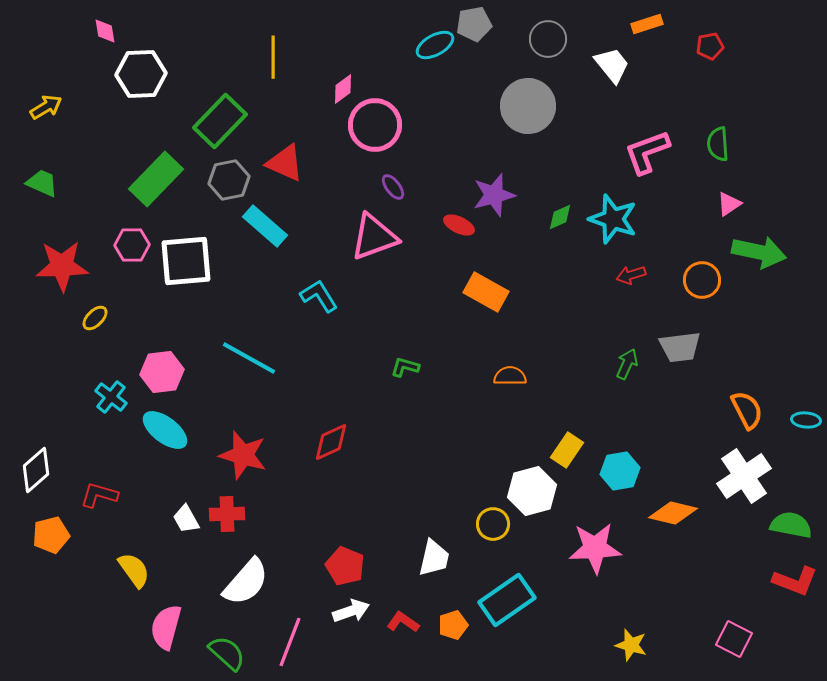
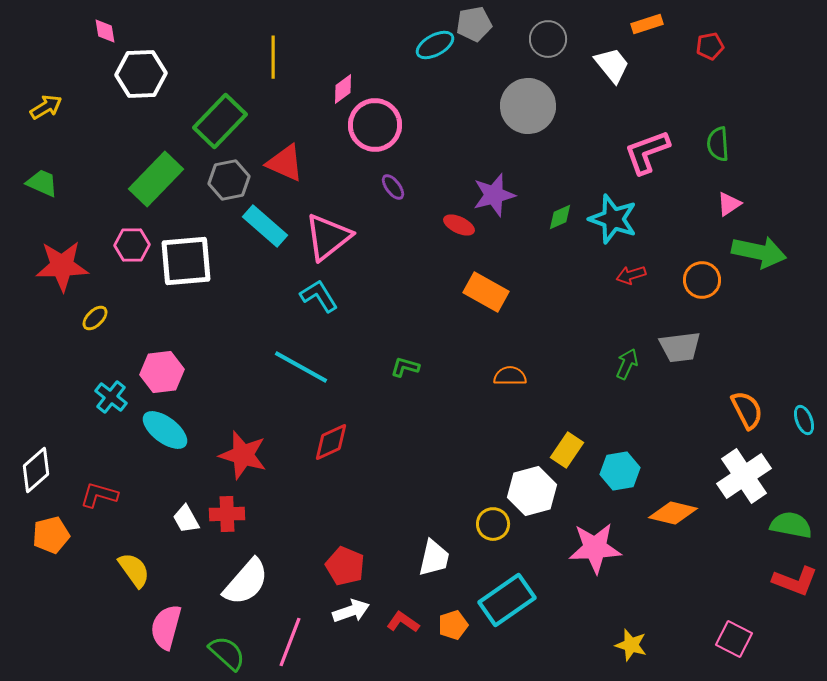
pink triangle at (374, 237): moved 46 px left; rotated 18 degrees counterclockwise
cyan line at (249, 358): moved 52 px right, 9 px down
cyan ellipse at (806, 420): moved 2 px left; rotated 64 degrees clockwise
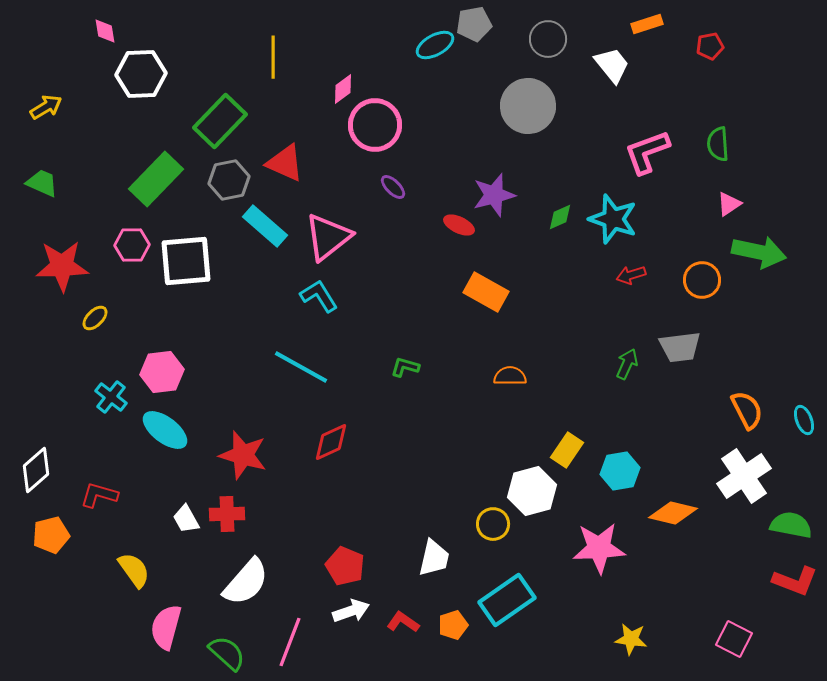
purple ellipse at (393, 187): rotated 8 degrees counterclockwise
pink star at (595, 548): moved 4 px right
yellow star at (631, 645): moved 6 px up; rotated 8 degrees counterclockwise
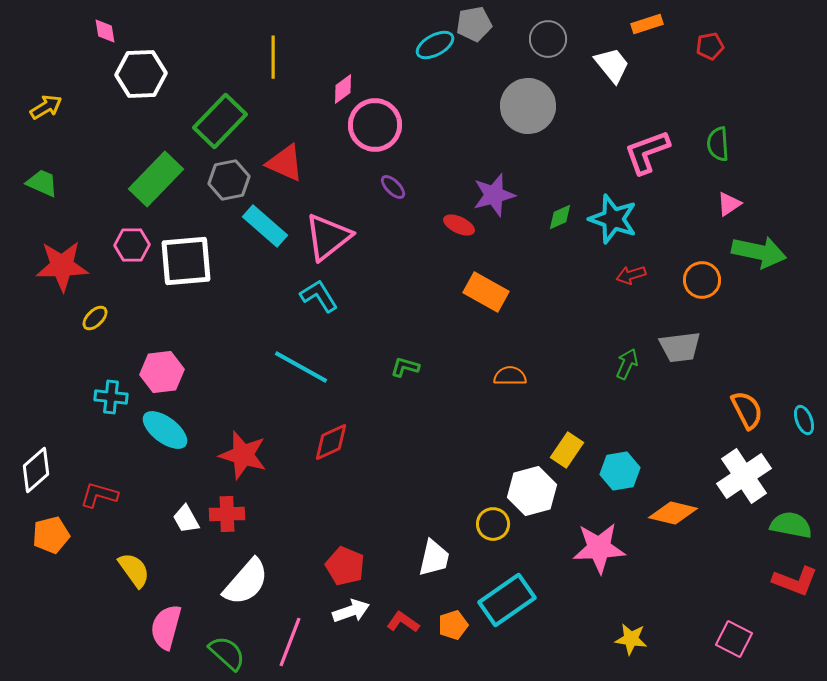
cyan cross at (111, 397): rotated 32 degrees counterclockwise
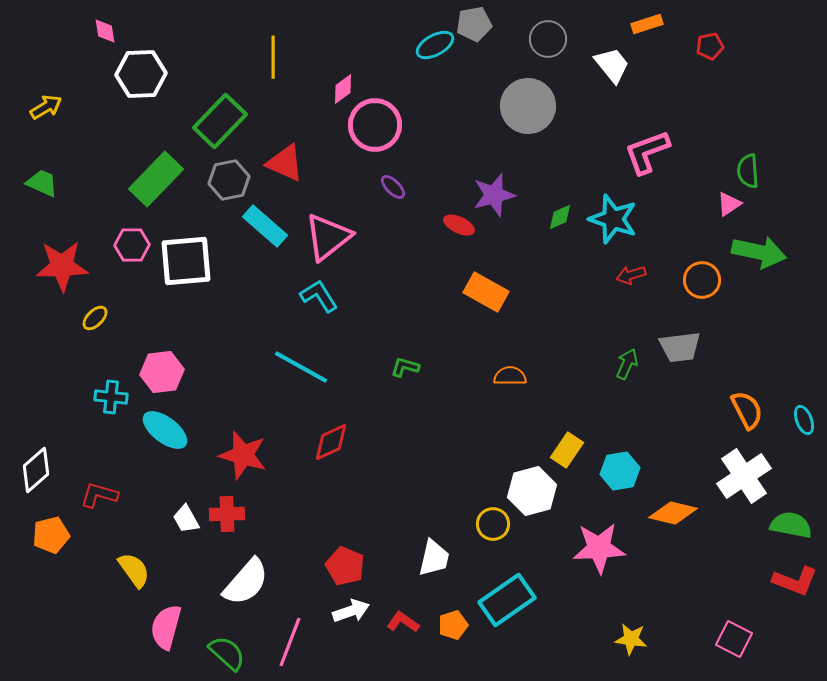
green semicircle at (718, 144): moved 30 px right, 27 px down
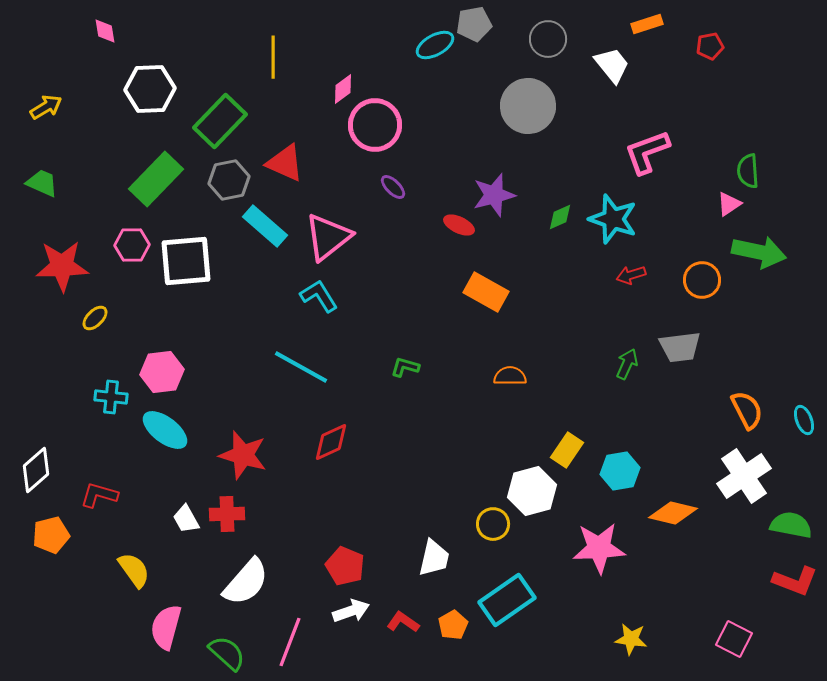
white hexagon at (141, 74): moved 9 px right, 15 px down
orange pentagon at (453, 625): rotated 12 degrees counterclockwise
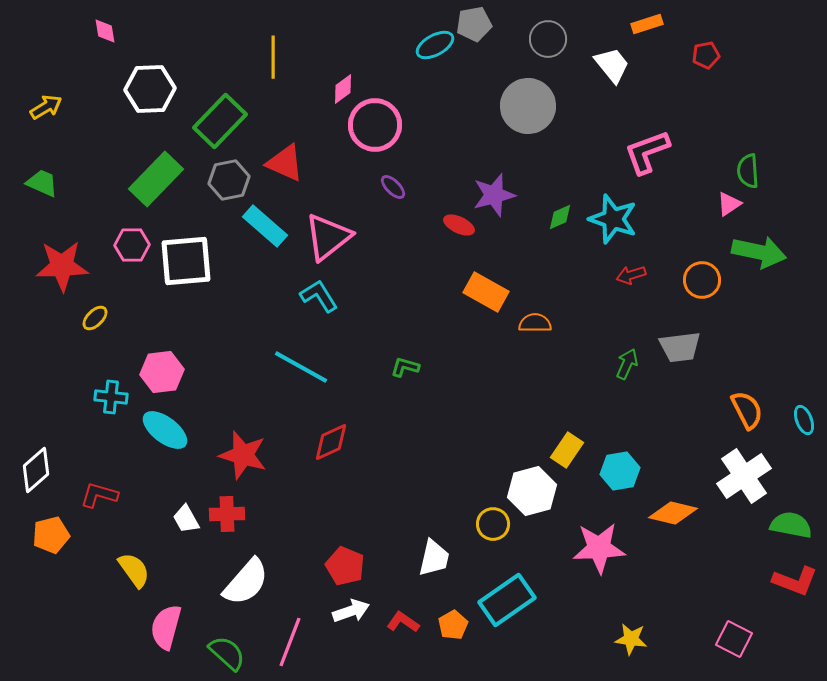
red pentagon at (710, 46): moved 4 px left, 9 px down
orange semicircle at (510, 376): moved 25 px right, 53 px up
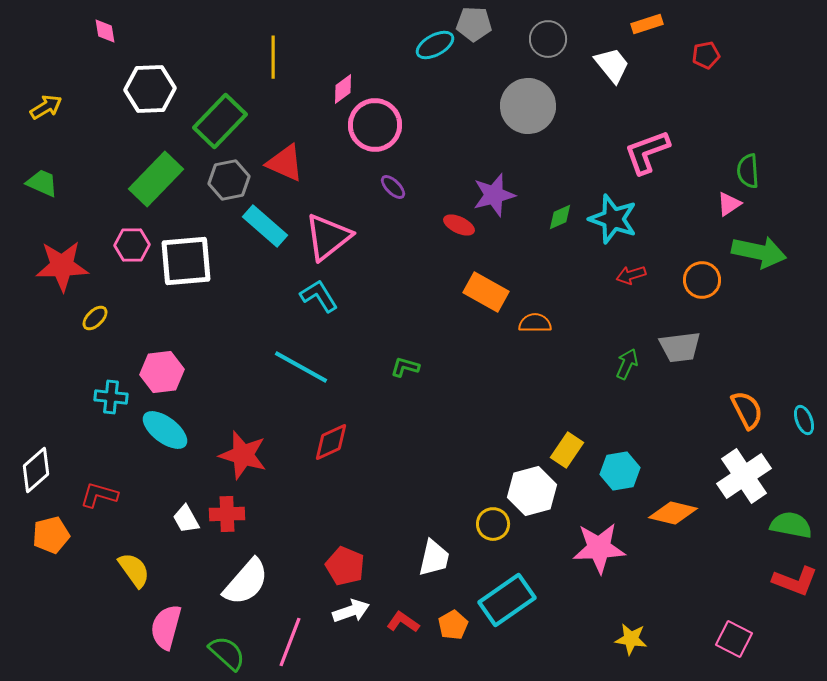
gray pentagon at (474, 24): rotated 12 degrees clockwise
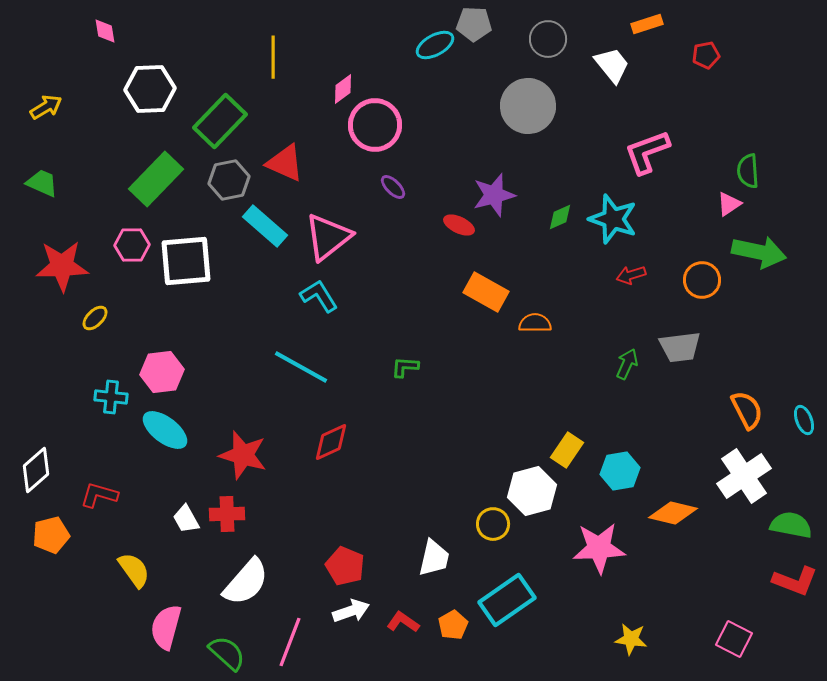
green L-shape at (405, 367): rotated 12 degrees counterclockwise
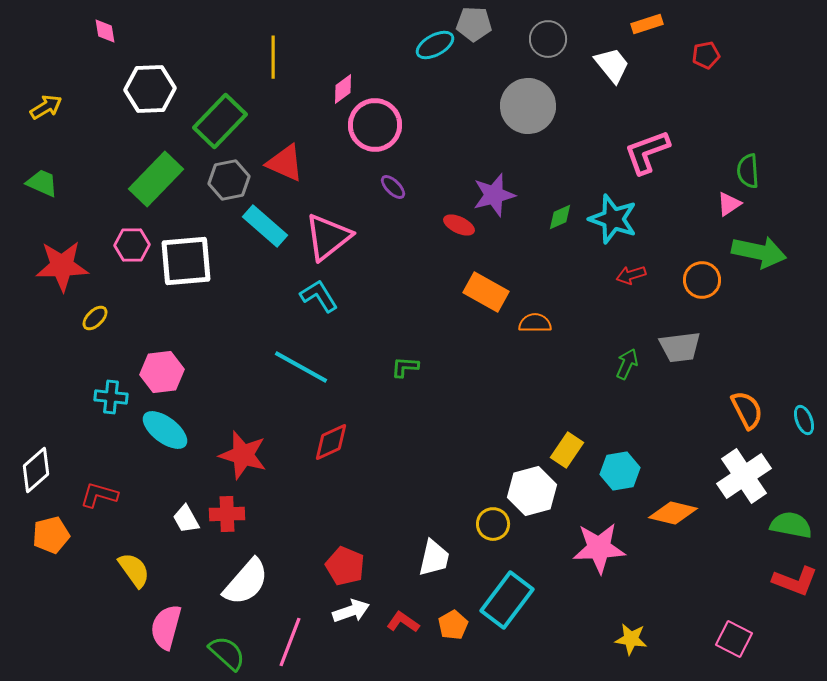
cyan rectangle at (507, 600): rotated 18 degrees counterclockwise
